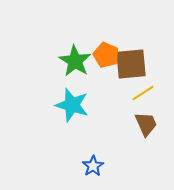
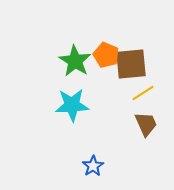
cyan star: rotated 20 degrees counterclockwise
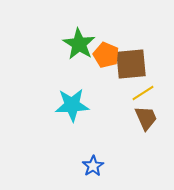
green star: moved 4 px right, 17 px up
brown trapezoid: moved 6 px up
